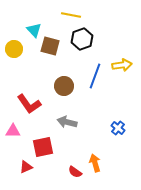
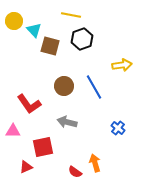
yellow circle: moved 28 px up
blue line: moved 1 px left, 11 px down; rotated 50 degrees counterclockwise
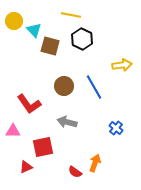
black hexagon: rotated 15 degrees counterclockwise
blue cross: moved 2 px left
orange arrow: rotated 36 degrees clockwise
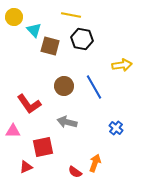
yellow circle: moved 4 px up
black hexagon: rotated 15 degrees counterclockwise
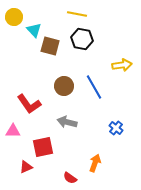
yellow line: moved 6 px right, 1 px up
red semicircle: moved 5 px left, 6 px down
